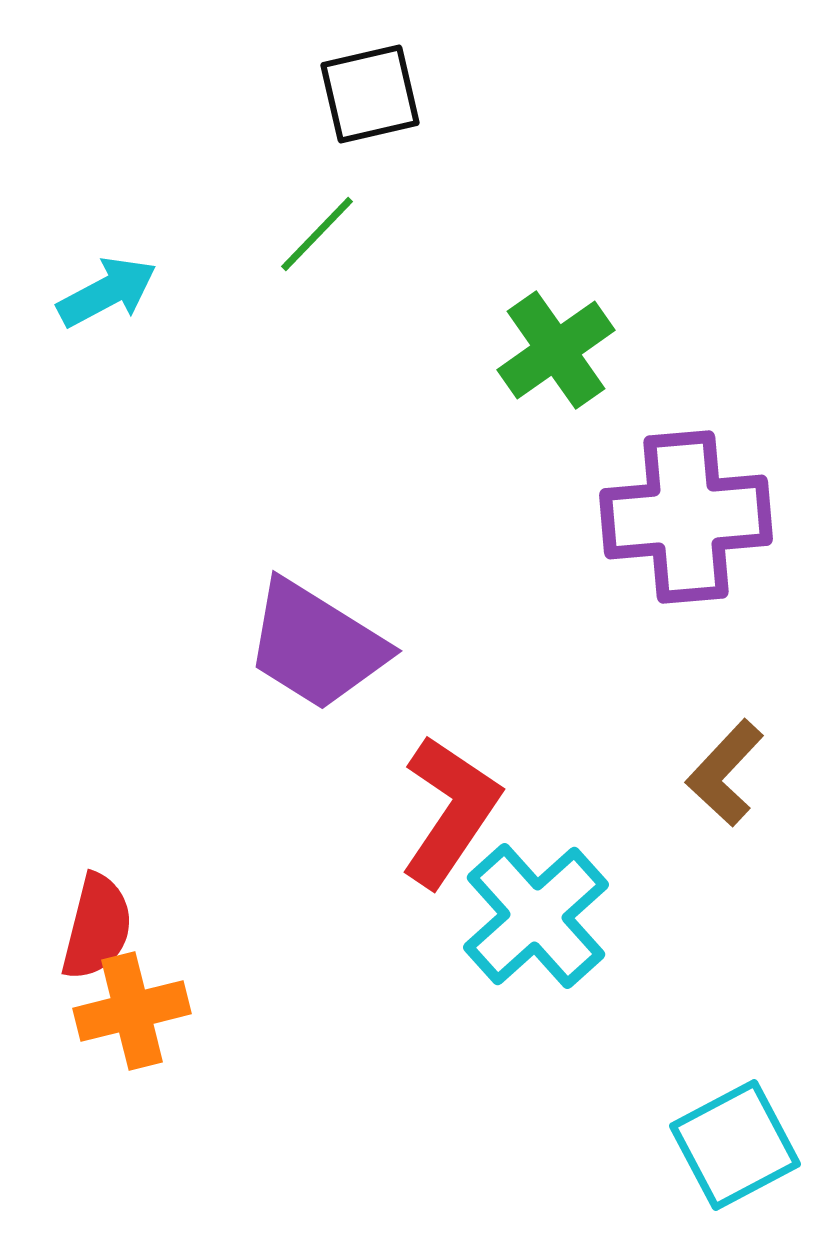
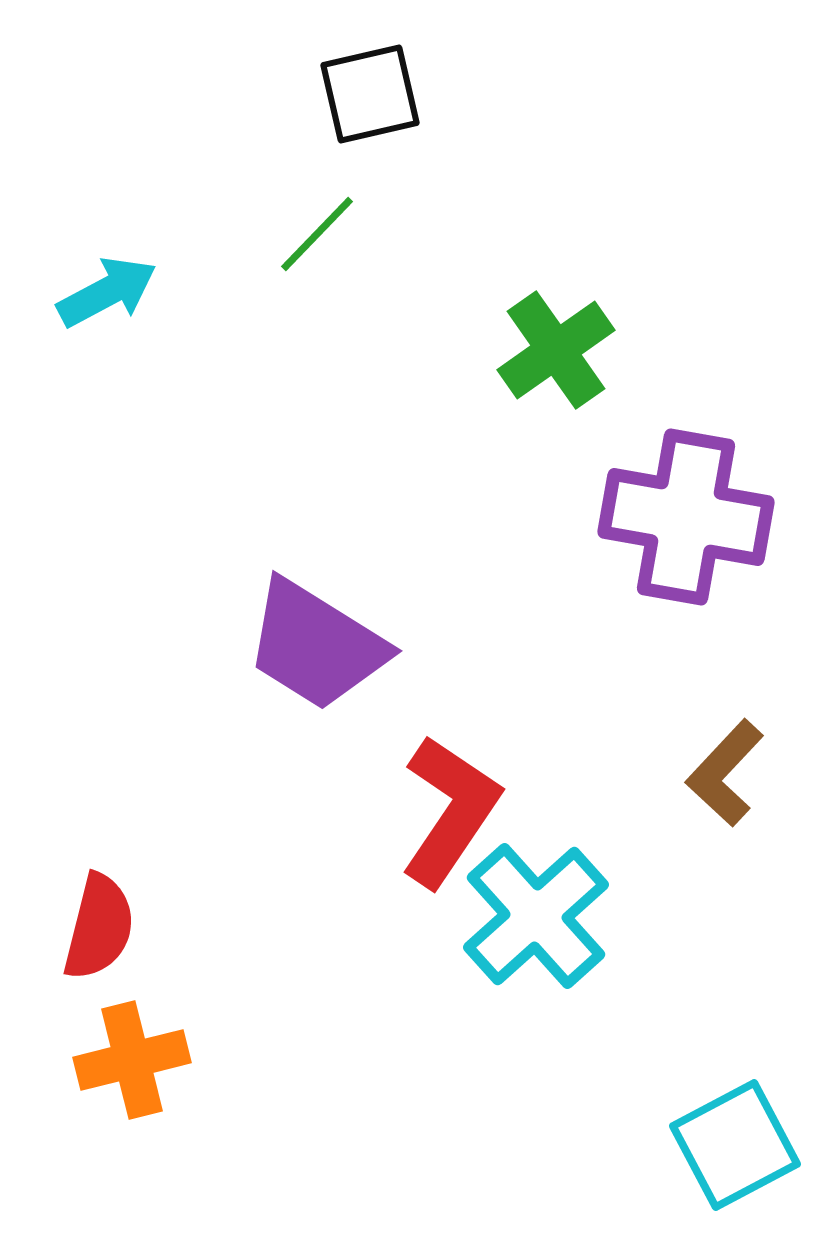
purple cross: rotated 15 degrees clockwise
red semicircle: moved 2 px right
orange cross: moved 49 px down
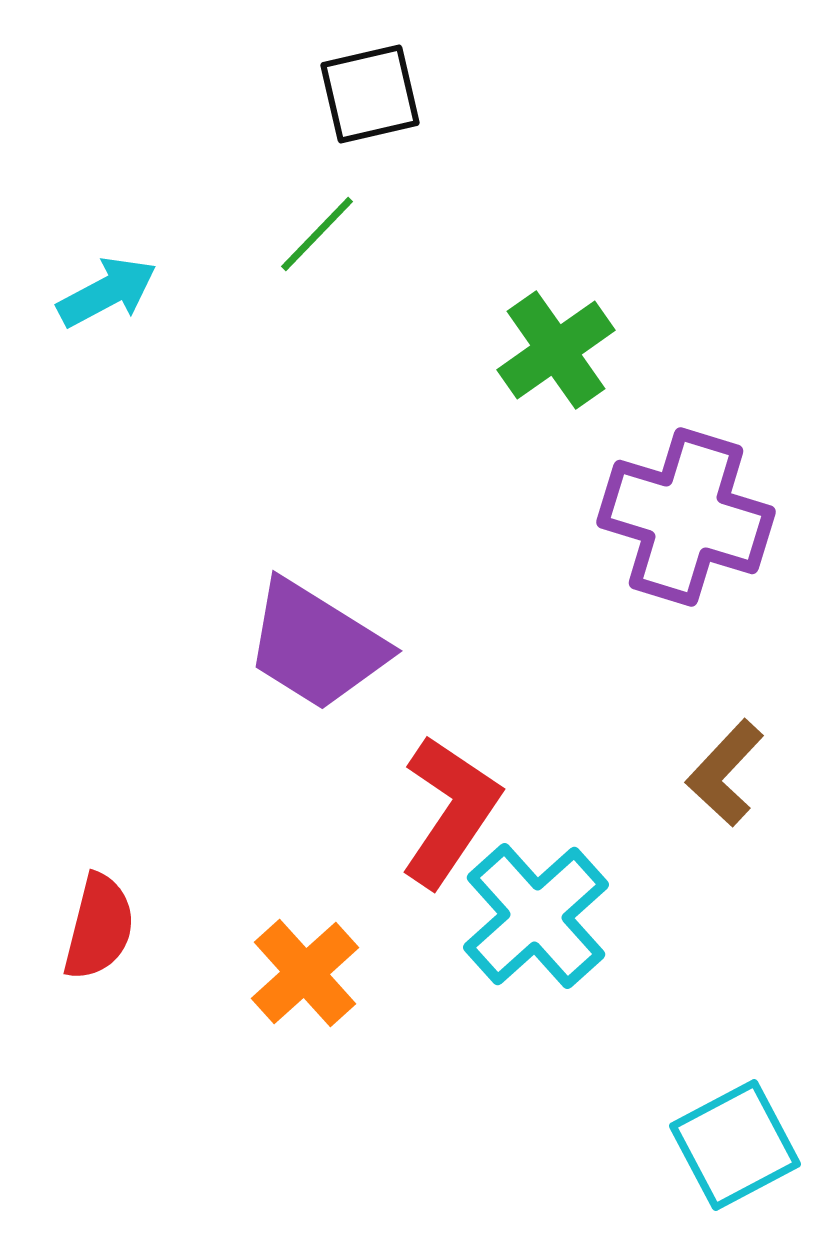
purple cross: rotated 7 degrees clockwise
orange cross: moved 173 px right, 87 px up; rotated 28 degrees counterclockwise
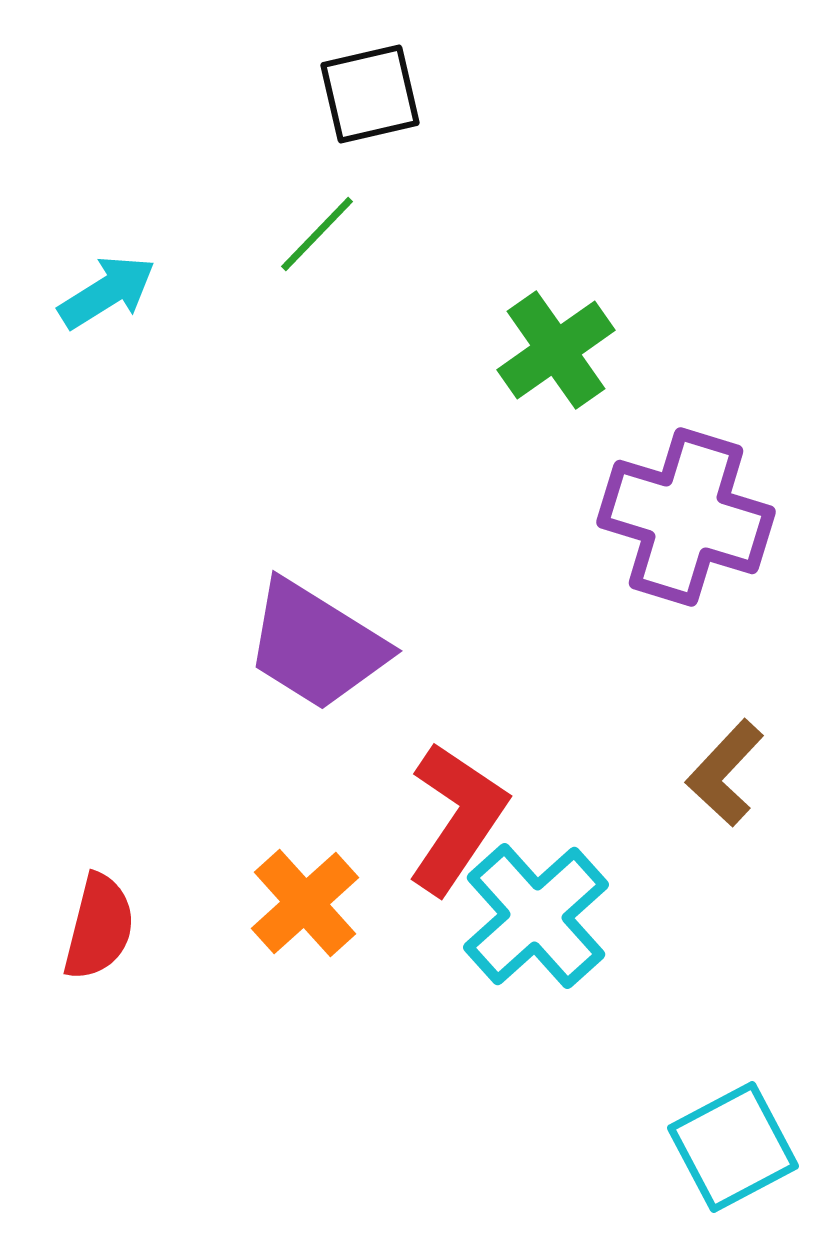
cyan arrow: rotated 4 degrees counterclockwise
red L-shape: moved 7 px right, 7 px down
orange cross: moved 70 px up
cyan square: moved 2 px left, 2 px down
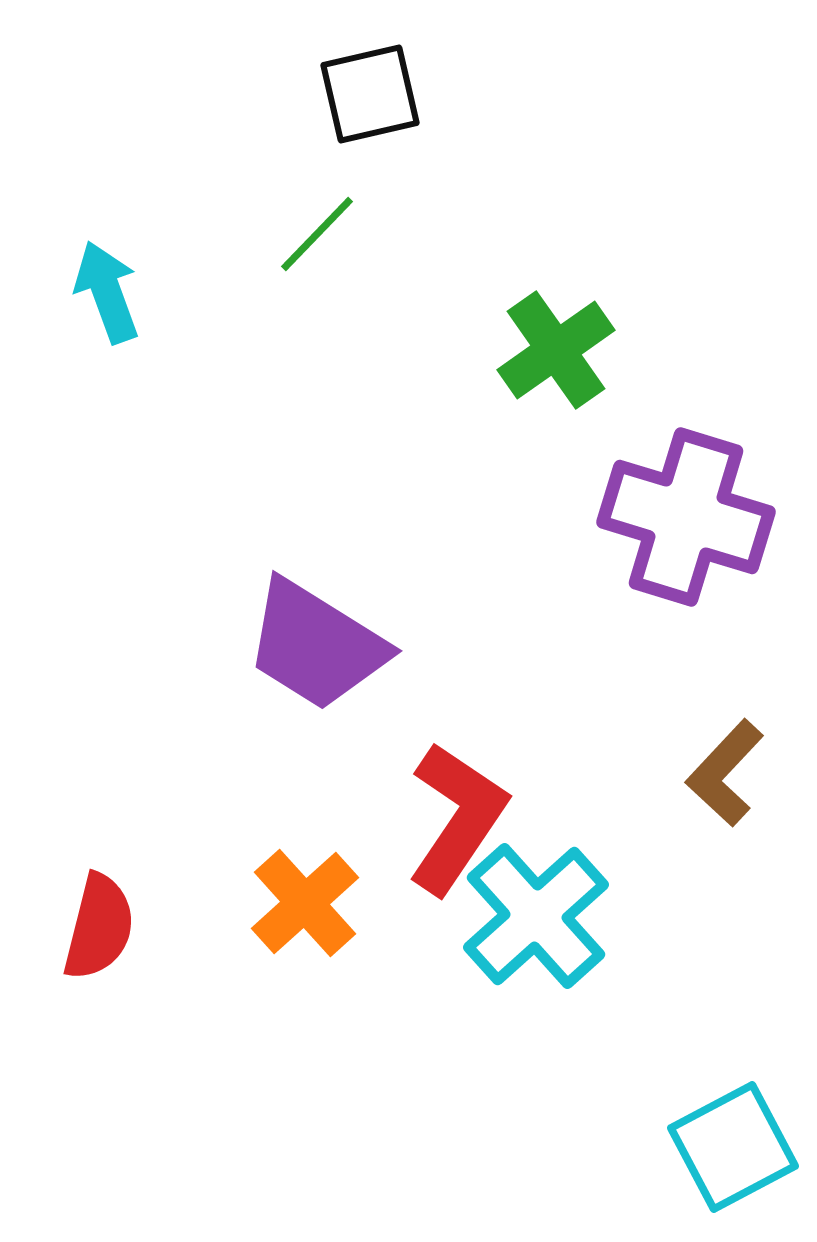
cyan arrow: rotated 78 degrees counterclockwise
